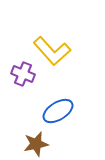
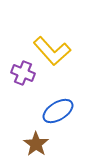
purple cross: moved 1 px up
brown star: rotated 25 degrees counterclockwise
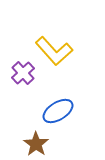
yellow L-shape: moved 2 px right
purple cross: rotated 25 degrees clockwise
